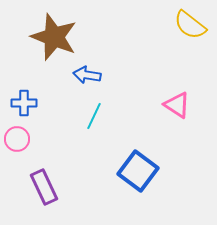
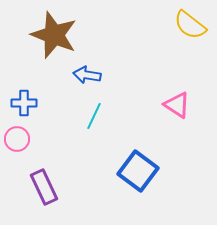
brown star: moved 2 px up
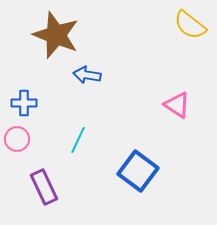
brown star: moved 2 px right
cyan line: moved 16 px left, 24 px down
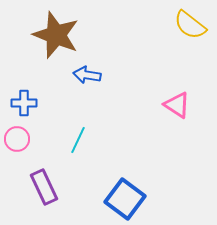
blue square: moved 13 px left, 28 px down
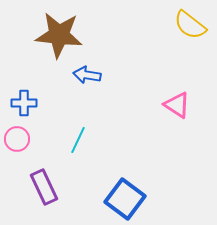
brown star: moved 3 px right; rotated 15 degrees counterclockwise
